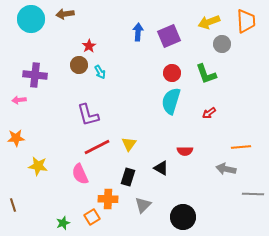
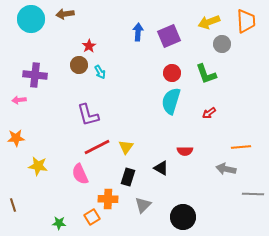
yellow triangle: moved 3 px left, 3 px down
green star: moved 4 px left; rotated 24 degrees clockwise
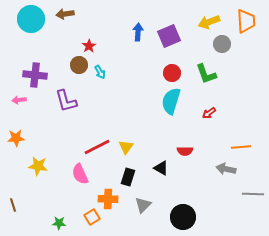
purple L-shape: moved 22 px left, 14 px up
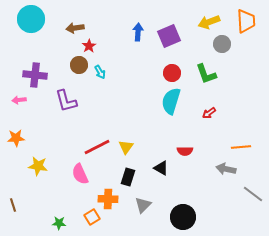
brown arrow: moved 10 px right, 14 px down
gray line: rotated 35 degrees clockwise
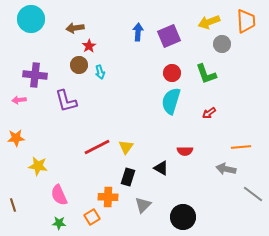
cyan arrow: rotated 16 degrees clockwise
pink semicircle: moved 21 px left, 21 px down
orange cross: moved 2 px up
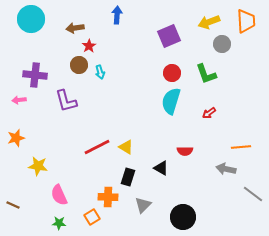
blue arrow: moved 21 px left, 17 px up
orange star: rotated 12 degrees counterclockwise
yellow triangle: rotated 35 degrees counterclockwise
brown line: rotated 48 degrees counterclockwise
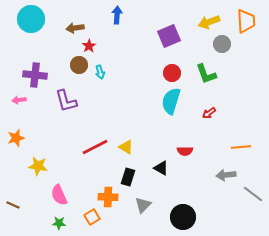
red line: moved 2 px left
gray arrow: moved 6 px down; rotated 18 degrees counterclockwise
